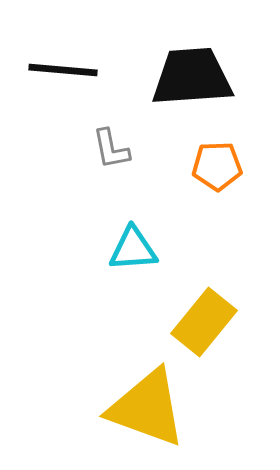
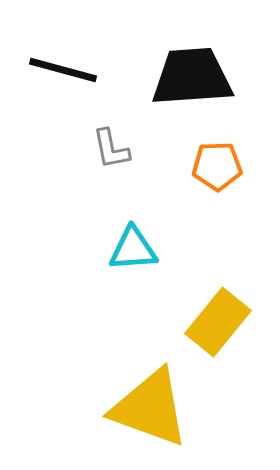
black line: rotated 10 degrees clockwise
yellow rectangle: moved 14 px right
yellow triangle: moved 3 px right
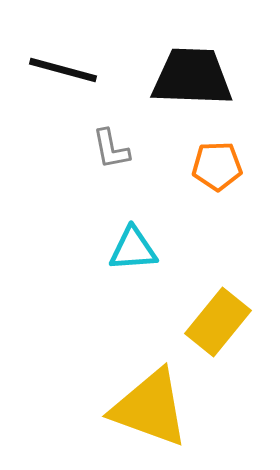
black trapezoid: rotated 6 degrees clockwise
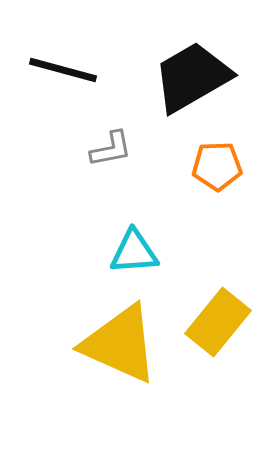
black trapezoid: rotated 32 degrees counterclockwise
gray L-shape: rotated 90 degrees counterclockwise
cyan triangle: moved 1 px right, 3 px down
yellow triangle: moved 30 px left, 64 px up; rotated 4 degrees clockwise
